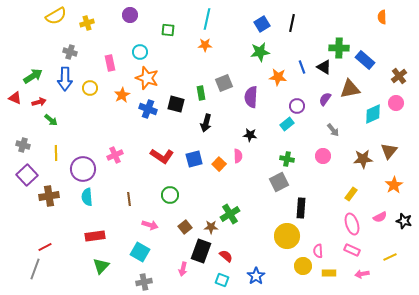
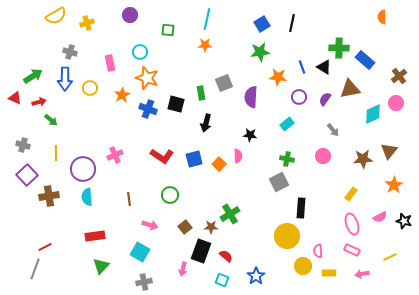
purple circle at (297, 106): moved 2 px right, 9 px up
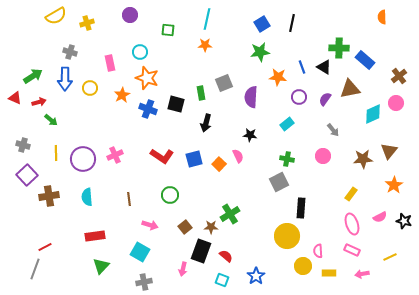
pink semicircle at (238, 156): rotated 24 degrees counterclockwise
purple circle at (83, 169): moved 10 px up
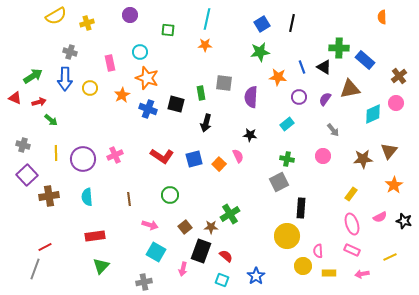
gray square at (224, 83): rotated 30 degrees clockwise
cyan square at (140, 252): moved 16 px right
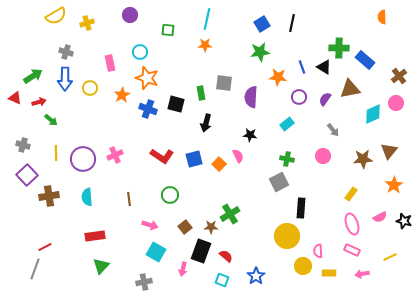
gray cross at (70, 52): moved 4 px left
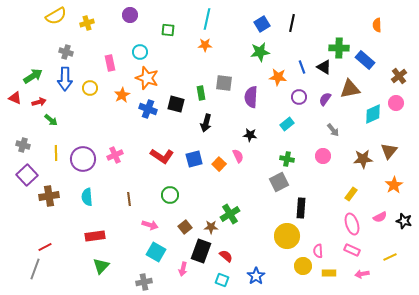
orange semicircle at (382, 17): moved 5 px left, 8 px down
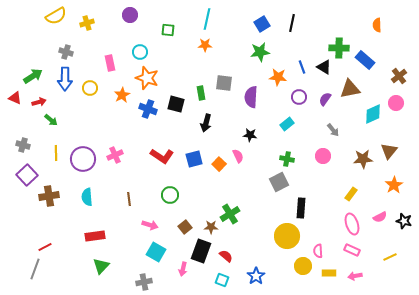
pink arrow at (362, 274): moved 7 px left, 2 px down
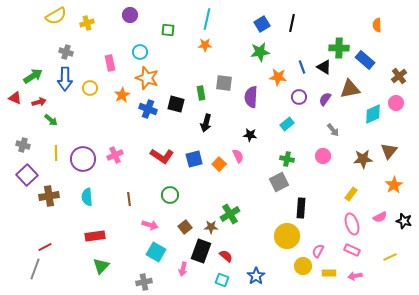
pink semicircle at (318, 251): rotated 32 degrees clockwise
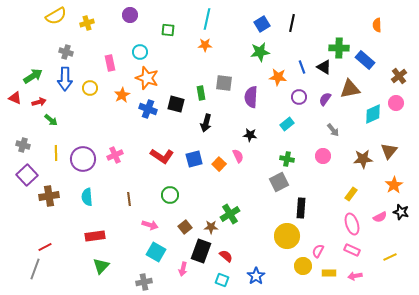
black star at (404, 221): moved 3 px left, 9 px up
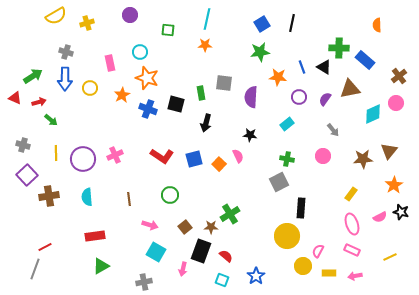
green triangle at (101, 266): rotated 18 degrees clockwise
